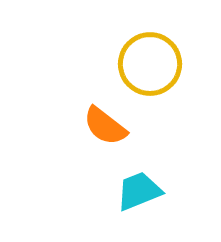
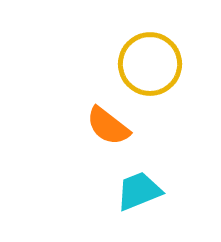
orange semicircle: moved 3 px right
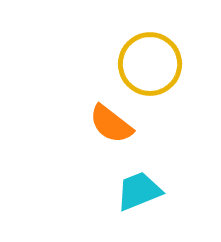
orange semicircle: moved 3 px right, 2 px up
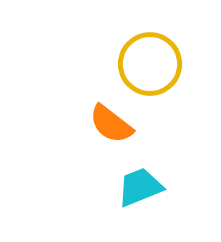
cyan trapezoid: moved 1 px right, 4 px up
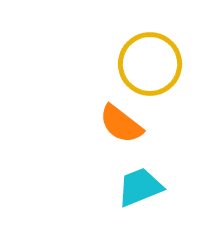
orange semicircle: moved 10 px right
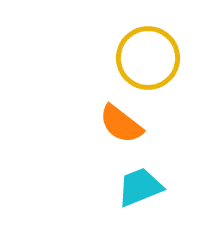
yellow circle: moved 2 px left, 6 px up
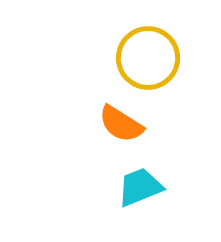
orange semicircle: rotated 6 degrees counterclockwise
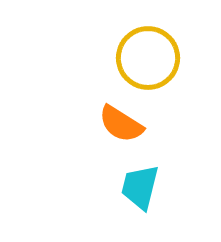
cyan trapezoid: rotated 54 degrees counterclockwise
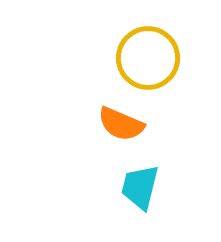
orange semicircle: rotated 9 degrees counterclockwise
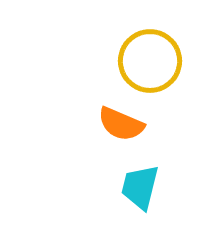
yellow circle: moved 2 px right, 3 px down
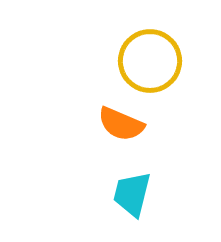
cyan trapezoid: moved 8 px left, 7 px down
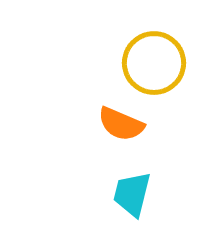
yellow circle: moved 4 px right, 2 px down
